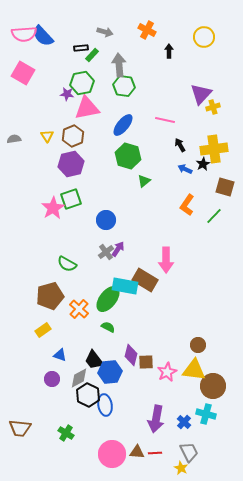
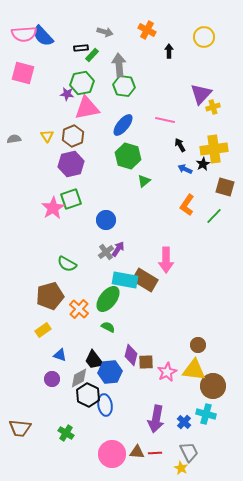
pink square at (23, 73): rotated 15 degrees counterclockwise
cyan rectangle at (125, 286): moved 6 px up
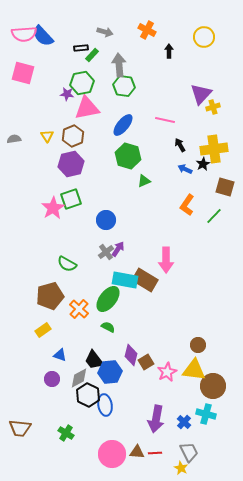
green triangle at (144, 181): rotated 16 degrees clockwise
brown square at (146, 362): rotated 28 degrees counterclockwise
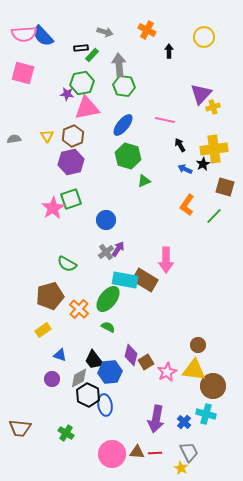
purple hexagon at (71, 164): moved 2 px up
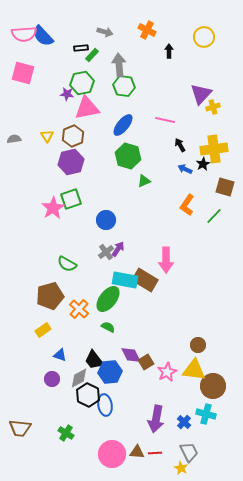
purple diamond at (131, 355): rotated 40 degrees counterclockwise
